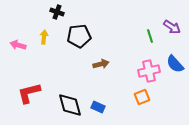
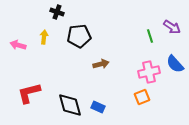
pink cross: moved 1 px down
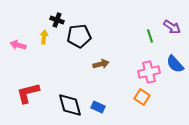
black cross: moved 8 px down
red L-shape: moved 1 px left
orange square: rotated 35 degrees counterclockwise
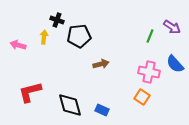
green line: rotated 40 degrees clockwise
pink cross: rotated 25 degrees clockwise
red L-shape: moved 2 px right, 1 px up
blue rectangle: moved 4 px right, 3 px down
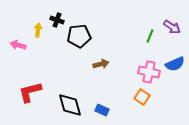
yellow arrow: moved 6 px left, 7 px up
blue semicircle: rotated 72 degrees counterclockwise
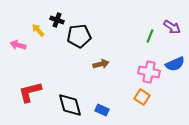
yellow arrow: rotated 48 degrees counterclockwise
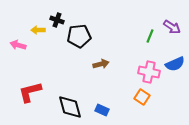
yellow arrow: rotated 48 degrees counterclockwise
black diamond: moved 2 px down
